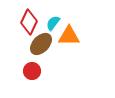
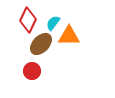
red diamond: moved 1 px left, 2 px up
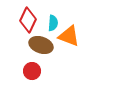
cyan semicircle: rotated 147 degrees clockwise
orange triangle: rotated 20 degrees clockwise
brown ellipse: moved 1 px down; rotated 65 degrees clockwise
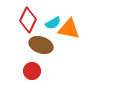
cyan semicircle: rotated 56 degrees clockwise
orange triangle: moved 7 px up; rotated 10 degrees counterclockwise
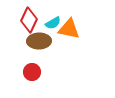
red diamond: moved 1 px right
brown ellipse: moved 2 px left, 4 px up; rotated 20 degrees counterclockwise
red circle: moved 1 px down
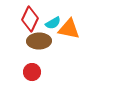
red diamond: moved 1 px right, 1 px up
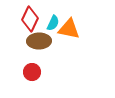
cyan semicircle: rotated 35 degrees counterclockwise
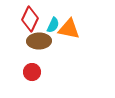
cyan semicircle: moved 2 px down
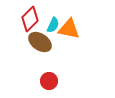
red diamond: rotated 20 degrees clockwise
brown ellipse: moved 1 px right, 1 px down; rotated 35 degrees clockwise
red circle: moved 17 px right, 9 px down
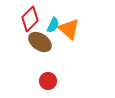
orange triangle: rotated 30 degrees clockwise
red circle: moved 1 px left
